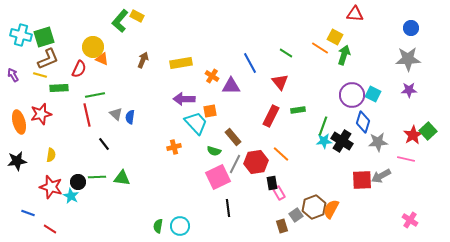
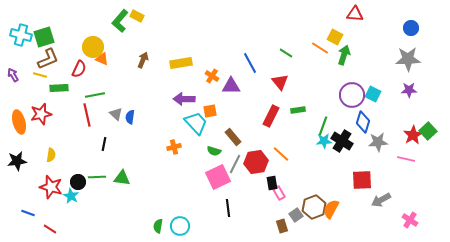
black line at (104, 144): rotated 48 degrees clockwise
gray arrow at (381, 176): moved 24 px down
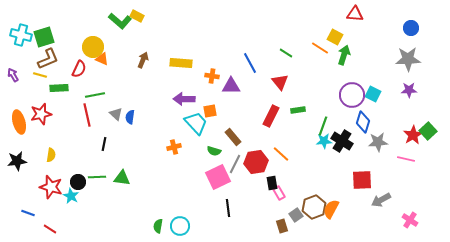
green L-shape at (120, 21): rotated 90 degrees counterclockwise
yellow rectangle at (181, 63): rotated 15 degrees clockwise
orange cross at (212, 76): rotated 24 degrees counterclockwise
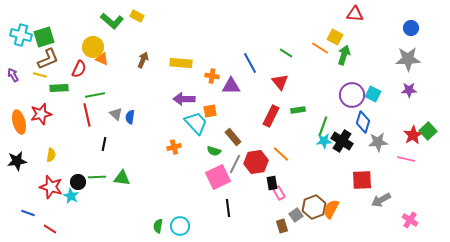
green L-shape at (120, 21): moved 8 px left
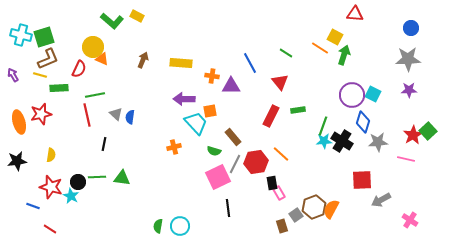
blue line at (28, 213): moved 5 px right, 7 px up
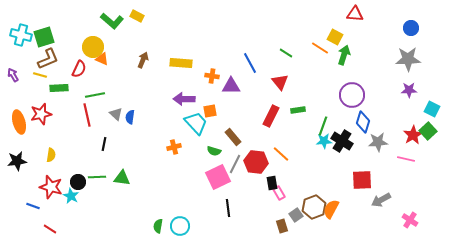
cyan square at (373, 94): moved 59 px right, 15 px down
red hexagon at (256, 162): rotated 15 degrees clockwise
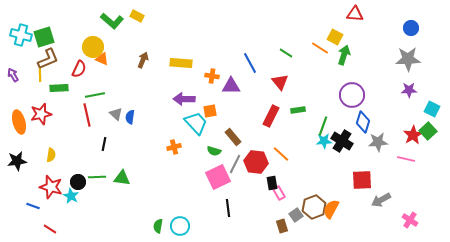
yellow line at (40, 75): rotated 72 degrees clockwise
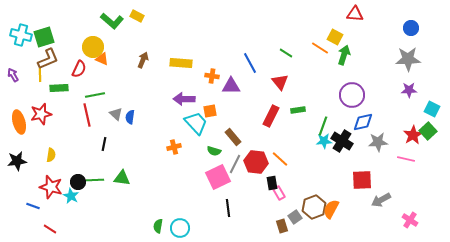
blue diamond at (363, 122): rotated 60 degrees clockwise
orange line at (281, 154): moved 1 px left, 5 px down
green line at (97, 177): moved 2 px left, 3 px down
gray square at (296, 215): moved 1 px left, 2 px down
cyan circle at (180, 226): moved 2 px down
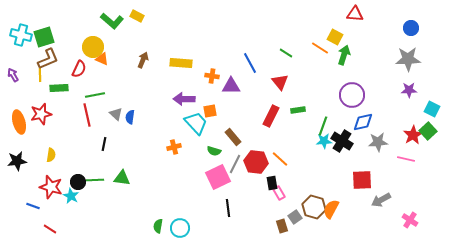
brown hexagon at (314, 207): rotated 25 degrees counterclockwise
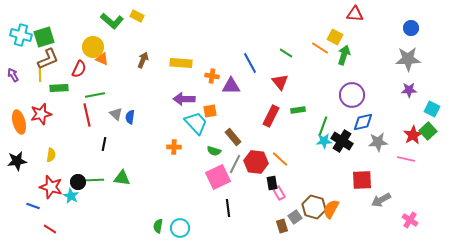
orange cross at (174, 147): rotated 16 degrees clockwise
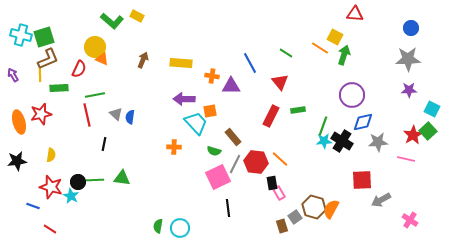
yellow circle at (93, 47): moved 2 px right
